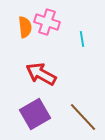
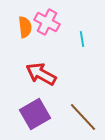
pink cross: rotated 10 degrees clockwise
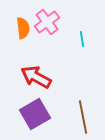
pink cross: rotated 25 degrees clockwise
orange semicircle: moved 2 px left, 1 px down
red arrow: moved 5 px left, 3 px down
brown line: rotated 32 degrees clockwise
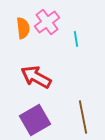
cyan line: moved 6 px left
purple square: moved 6 px down
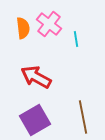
pink cross: moved 2 px right, 2 px down; rotated 15 degrees counterclockwise
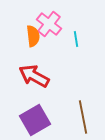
orange semicircle: moved 10 px right, 8 px down
red arrow: moved 2 px left, 1 px up
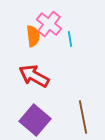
cyan line: moved 6 px left
purple square: rotated 20 degrees counterclockwise
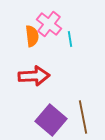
orange semicircle: moved 1 px left
red arrow: rotated 148 degrees clockwise
purple square: moved 16 px right
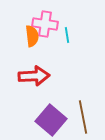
pink cross: moved 4 px left; rotated 30 degrees counterclockwise
cyan line: moved 3 px left, 4 px up
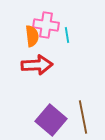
pink cross: moved 1 px right, 1 px down
red arrow: moved 3 px right, 11 px up
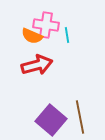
orange semicircle: rotated 120 degrees clockwise
red arrow: rotated 12 degrees counterclockwise
brown line: moved 3 px left
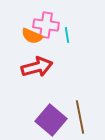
red arrow: moved 2 px down
